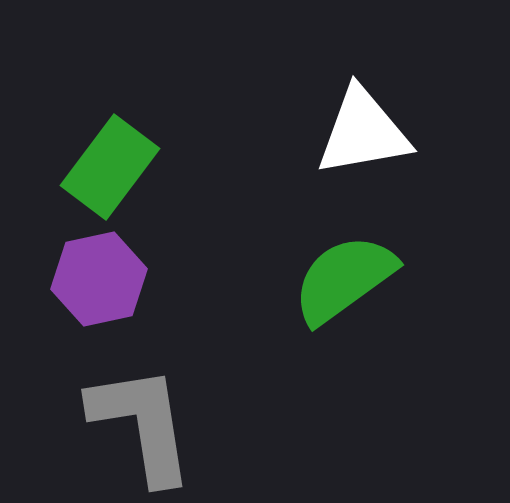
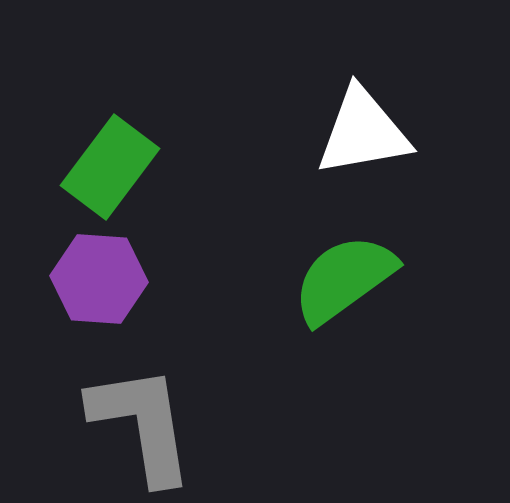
purple hexagon: rotated 16 degrees clockwise
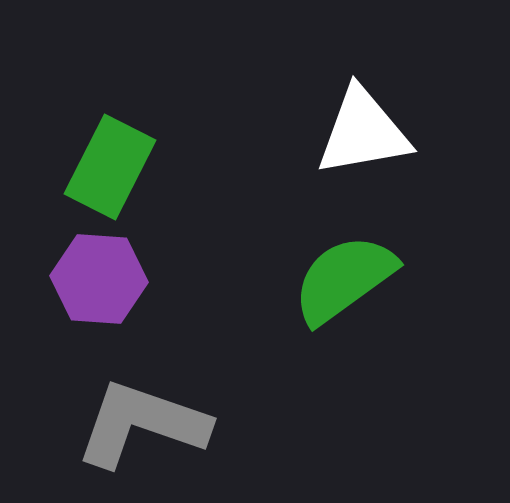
green rectangle: rotated 10 degrees counterclockwise
gray L-shape: rotated 62 degrees counterclockwise
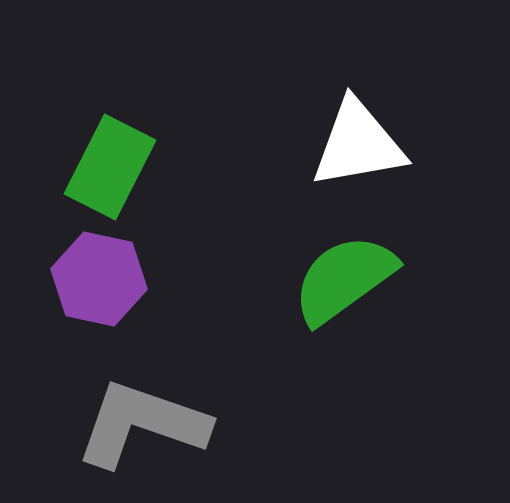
white triangle: moved 5 px left, 12 px down
purple hexagon: rotated 8 degrees clockwise
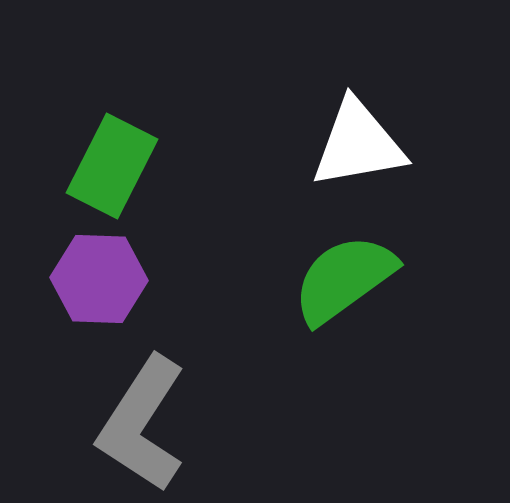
green rectangle: moved 2 px right, 1 px up
purple hexagon: rotated 10 degrees counterclockwise
gray L-shape: rotated 76 degrees counterclockwise
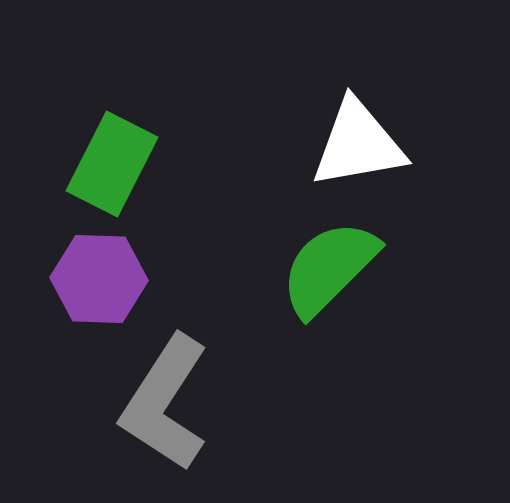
green rectangle: moved 2 px up
green semicircle: moved 15 px left, 11 px up; rotated 9 degrees counterclockwise
gray L-shape: moved 23 px right, 21 px up
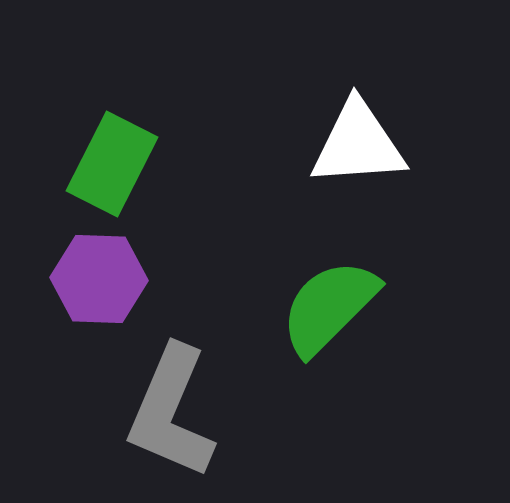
white triangle: rotated 6 degrees clockwise
green semicircle: moved 39 px down
gray L-shape: moved 6 px right, 9 px down; rotated 10 degrees counterclockwise
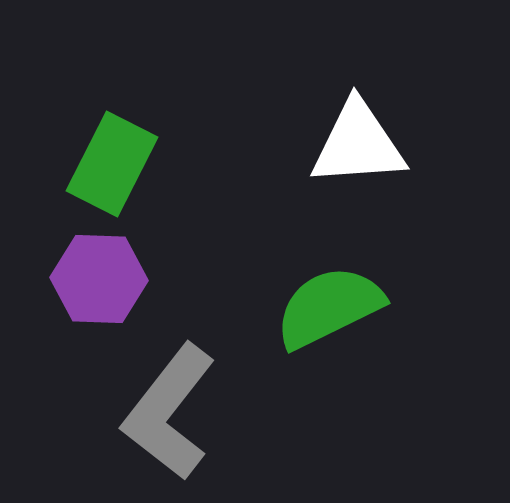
green semicircle: rotated 19 degrees clockwise
gray L-shape: moved 2 px left; rotated 15 degrees clockwise
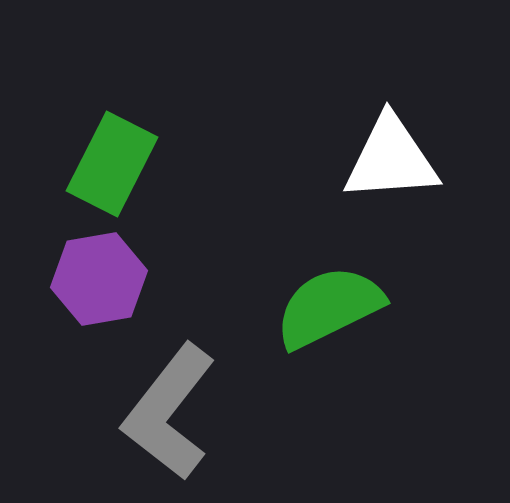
white triangle: moved 33 px right, 15 px down
purple hexagon: rotated 12 degrees counterclockwise
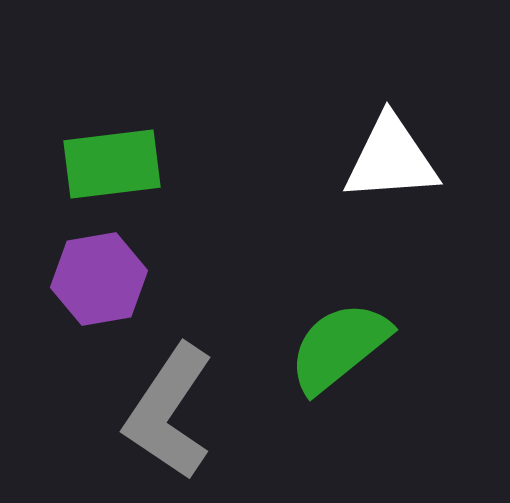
green rectangle: rotated 56 degrees clockwise
green semicircle: moved 10 px right, 40 px down; rotated 13 degrees counterclockwise
gray L-shape: rotated 4 degrees counterclockwise
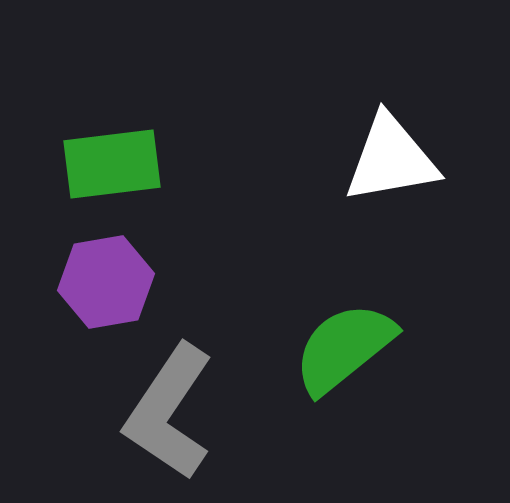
white triangle: rotated 6 degrees counterclockwise
purple hexagon: moved 7 px right, 3 px down
green semicircle: moved 5 px right, 1 px down
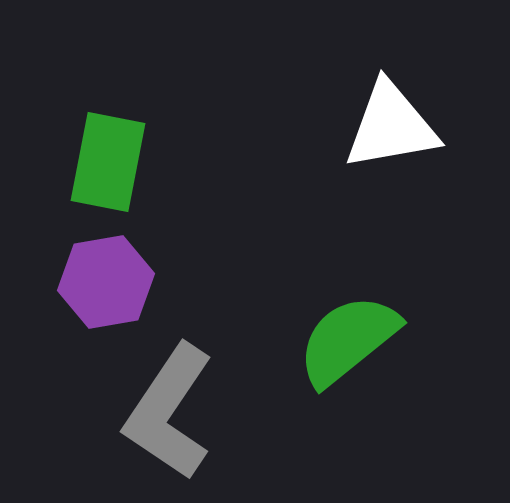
white triangle: moved 33 px up
green rectangle: moved 4 px left, 2 px up; rotated 72 degrees counterclockwise
green semicircle: moved 4 px right, 8 px up
